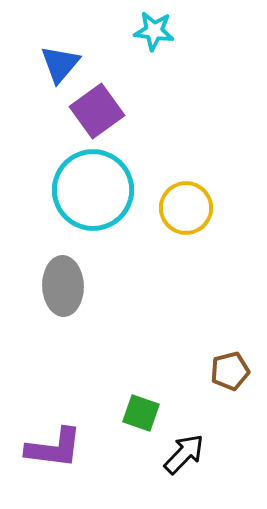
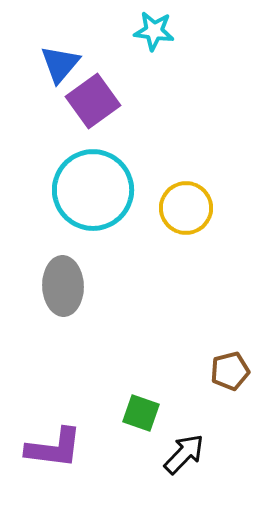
purple square: moved 4 px left, 10 px up
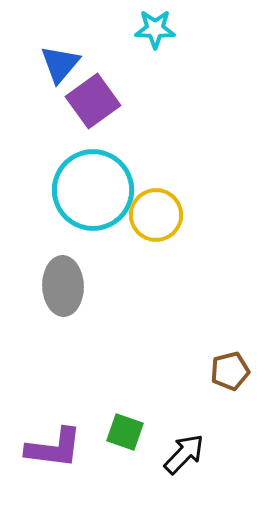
cyan star: moved 1 px right, 2 px up; rotated 6 degrees counterclockwise
yellow circle: moved 30 px left, 7 px down
green square: moved 16 px left, 19 px down
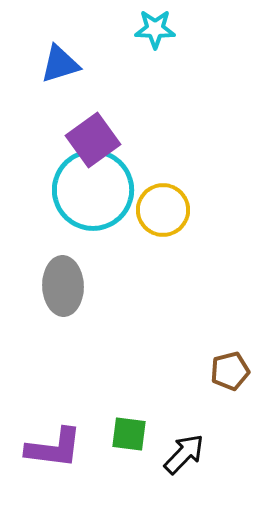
blue triangle: rotated 33 degrees clockwise
purple square: moved 39 px down
yellow circle: moved 7 px right, 5 px up
green square: moved 4 px right, 2 px down; rotated 12 degrees counterclockwise
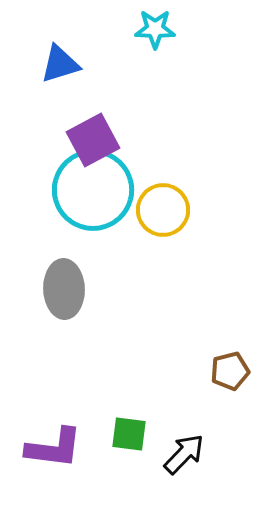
purple square: rotated 8 degrees clockwise
gray ellipse: moved 1 px right, 3 px down
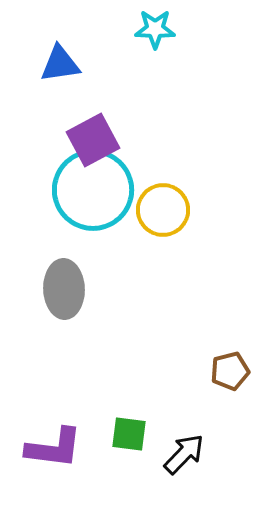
blue triangle: rotated 9 degrees clockwise
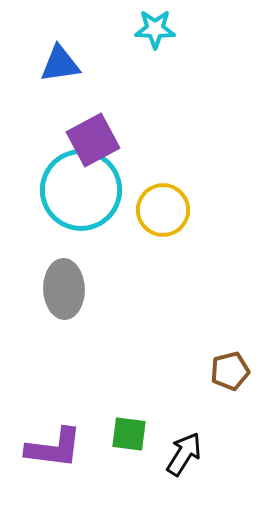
cyan circle: moved 12 px left
black arrow: rotated 12 degrees counterclockwise
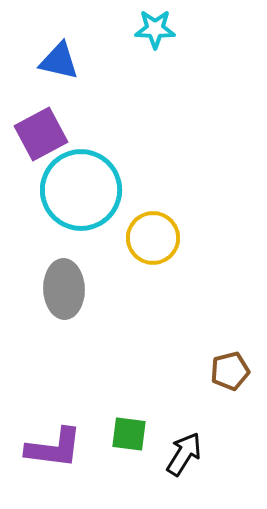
blue triangle: moved 1 px left, 3 px up; rotated 21 degrees clockwise
purple square: moved 52 px left, 6 px up
yellow circle: moved 10 px left, 28 px down
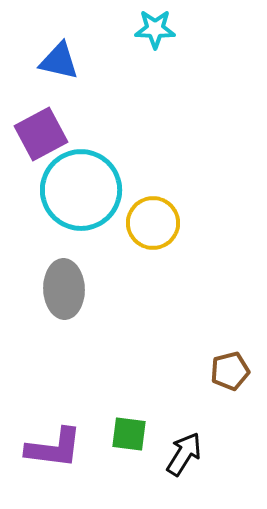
yellow circle: moved 15 px up
